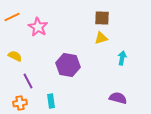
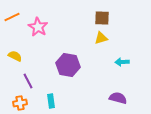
cyan arrow: moved 4 px down; rotated 104 degrees counterclockwise
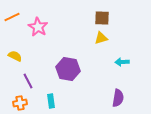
purple hexagon: moved 4 px down
purple semicircle: rotated 84 degrees clockwise
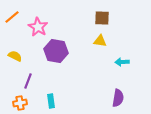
orange line: rotated 14 degrees counterclockwise
yellow triangle: moved 1 px left, 3 px down; rotated 24 degrees clockwise
purple hexagon: moved 12 px left, 18 px up
purple line: rotated 49 degrees clockwise
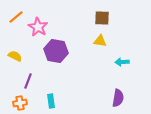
orange line: moved 4 px right
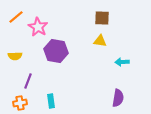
yellow semicircle: rotated 152 degrees clockwise
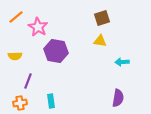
brown square: rotated 21 degrees counterclockwise
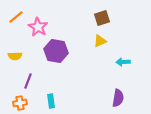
yellow triangle: rotated 32 degrees counterclockwise
cyan arrow: moved 1 px right
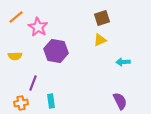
yellow triangle: moved 1 px up
purple line: moved 5 px right, 2 px down
purple semicircle: moved 2 px right, 3 px down; rotated 36 degrees counterclockwise
orange cross: moved 1 px right
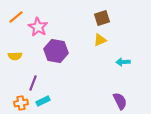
cyan rectangle: moved 8 px left; rotated 72 degrees clockwise
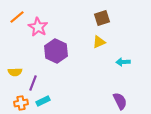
orange line: moved 1 px right
yellow triangle: moved 1 px left, 2 px down
purple hexagon: rotated 15 degrees clockwise
yellow semicircle: moved 16 px down
